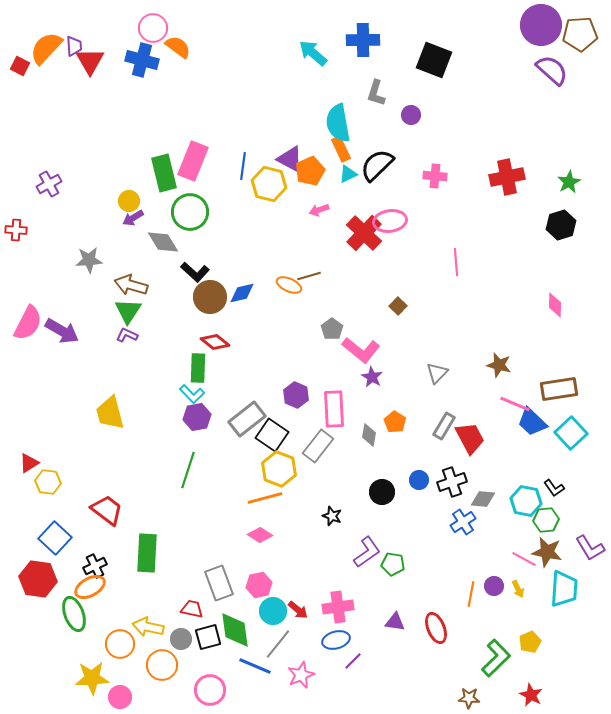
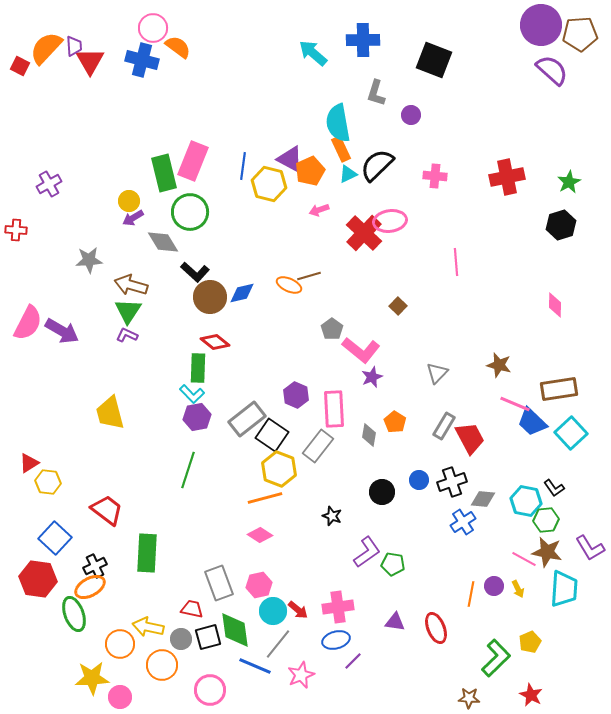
purple star at (372, 377): rotated 20 degrees clockwise
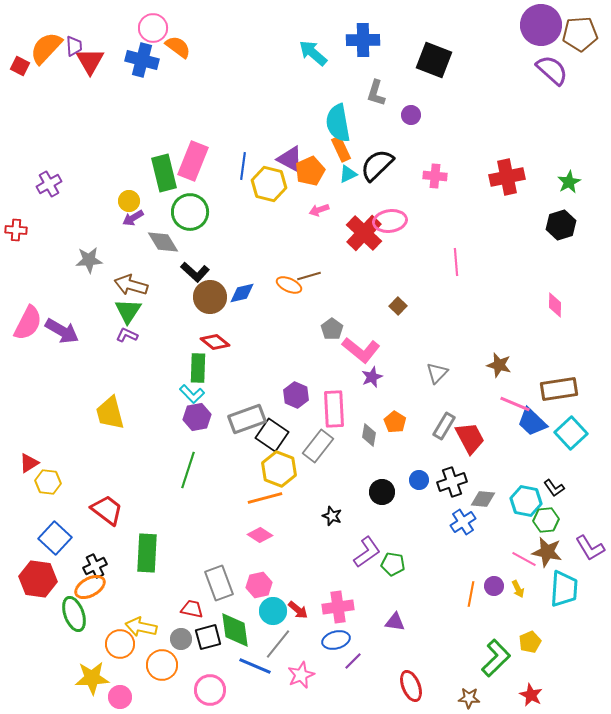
gray rectangle at (247, 419): rotated 18 degrees clockwise
yellow arrow at (148, 627): moved 7 px left
red ellipse at (436, 628): moved 25 px left, 58 px down
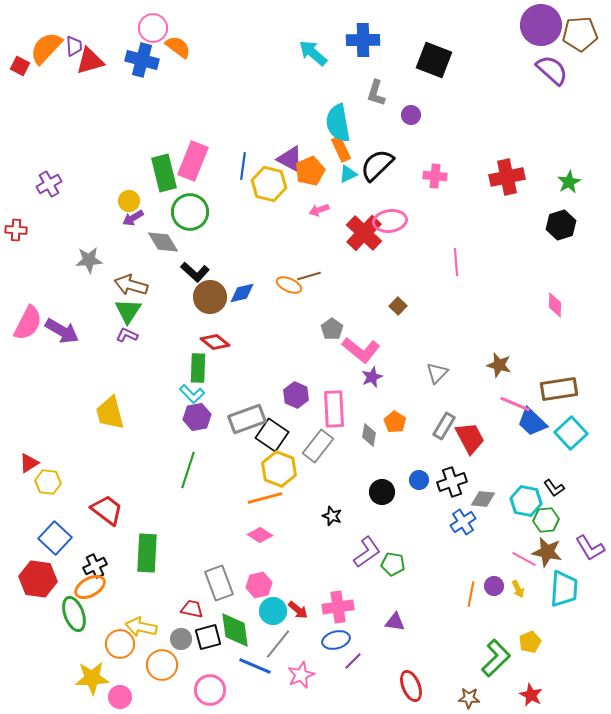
red triangle at (90, 61): rotated 44 degrees clockwise
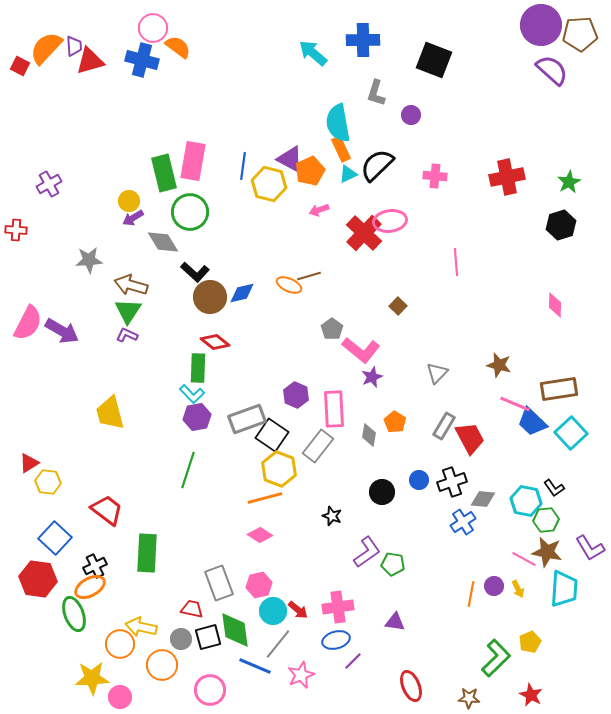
pink rectangle at (193, 161): rotated 12 degrees counterclockwise
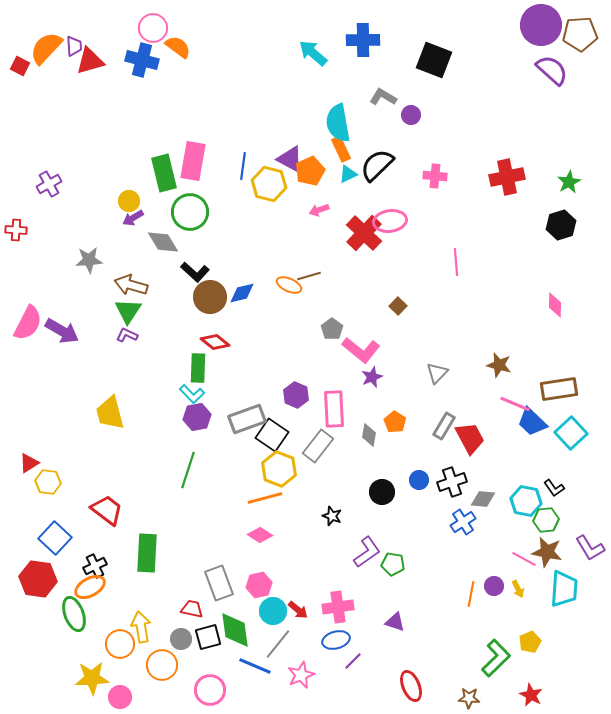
gray L-shape at (376, 93): moved 7 px right, 4 px down; rotated 104 degrees clockwise
purple triangle at (395, 622): rotated 10 degrees clockwise
yellow arrow at (141, 627): rotated 68 degrees clockwise
